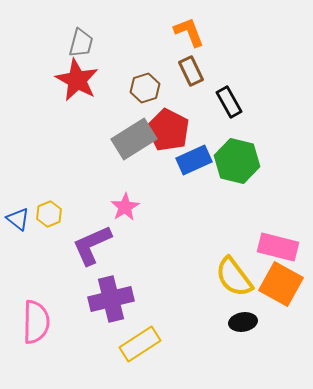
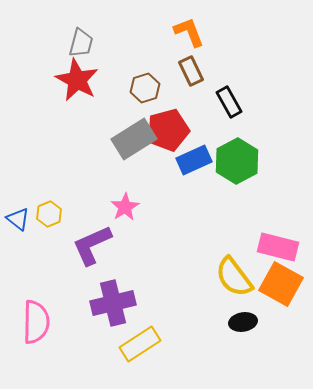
red pentagon: rotated 30 degrees clockwise
green hexagon: rotated 18 degrees clockwise
purple cross: moved 2 px right, 4 px down
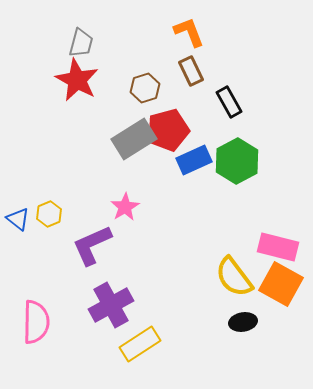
purple cross: moved 2 px left, 2 px down; rotated 15 degrees counterclockwise
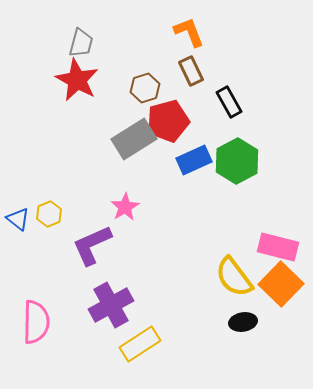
red pentagon: moved 9 px up
orange square: rotated 15 degrees clockwise
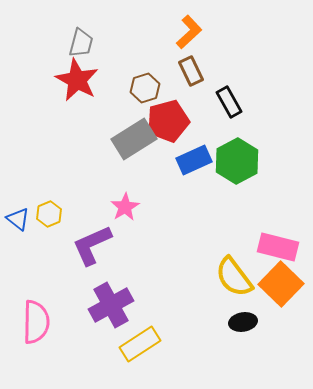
orange L-shape: rotated 68 degrees clockwise
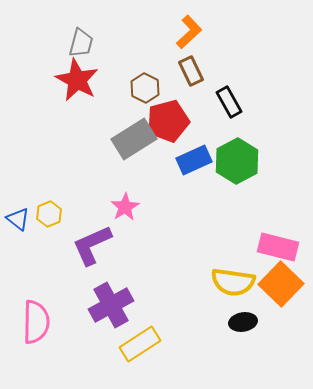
brown hexagon: rotated 16 degrees counterclockwise
yellow semicircle: moved 1 px left, 5 px down; rotated 45 degrees counterclockwise
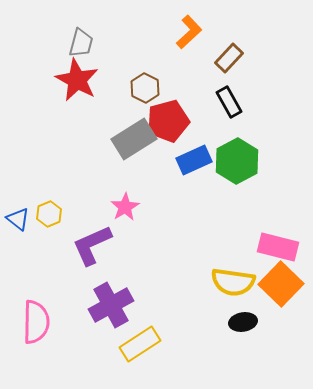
brown rectangle: moved 38 px right, 13 px up; rotated 68 degrees clockwise
